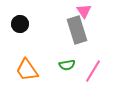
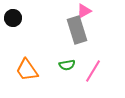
pink triangle: rotated 35 degrees clockwise
black circle: moved 7 px left, 6 px up
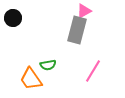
gray rectangle: rotated 32 degrees clockwise
green semicircle: moved 19 px left
orange trapezoid: moved 4 px right, 9 px down
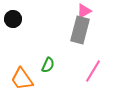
black circle: moved 1 px down
gray rectangle: moved 3 px right
green semicircle: rotated 56 degrees counterclockwise
orange trapezoid: moved 9 px left
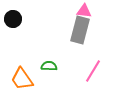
pink triangle: rotated 35 degrees clockwise
green semicircle: moved 1 px right, 1 px down; rotated 112 degrees counterclockwise
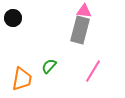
black circle: moved 1 px up
green semicircle: rotated 49 degrees counterclockwise
orange trapezoid: rotated 135 degrees counterclockwise
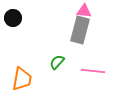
green semicircle: moved 8 px right, 4 px up
pink line: rotated 65 degrees clockwise
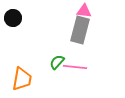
pink line: moved 18 px left, 4 px up
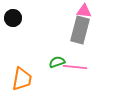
green semicircle: rotated 28 degrees clockwise
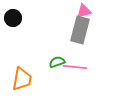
pink triangle: rotated 21 degrees counterclockwise
